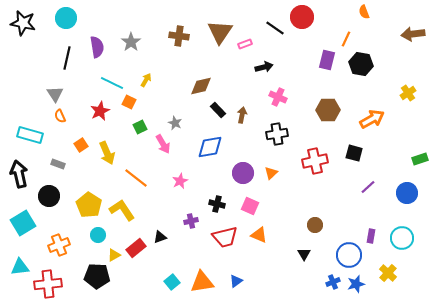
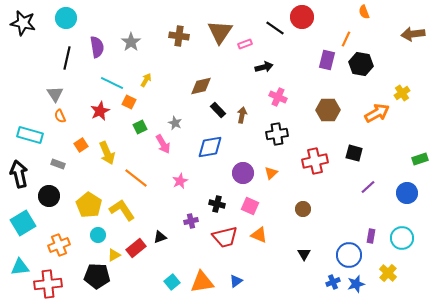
yellow cross at (408, 93): moved 6 px left
orange arrow at (372, 119): moved 5 px right, 6 px up
brown circle at (315, 225): moved 12 px left, 16 px up
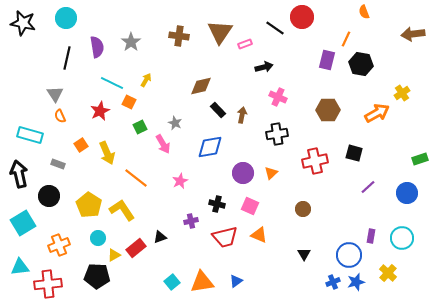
cyan circle at (98, 235): moved 3 px down
blue star at (356, 284): moved 2 px up
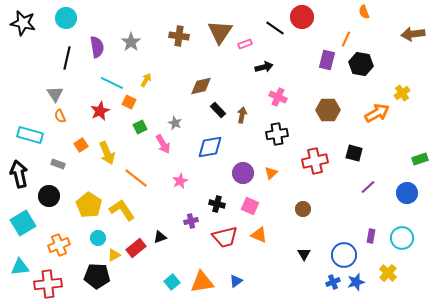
blue circle at (349, 255): moved 5 px left
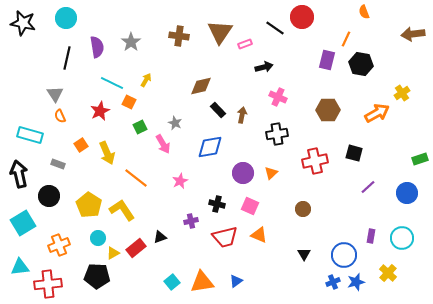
yellow triangle at (114, 255): moved 1 px left, 2 px up
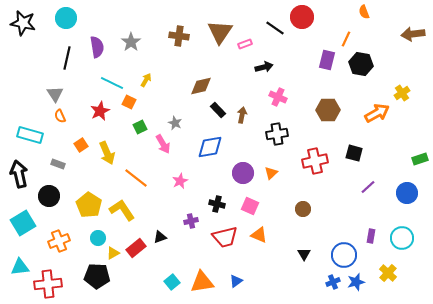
orange cross at (59, 245): moved 4 px up
